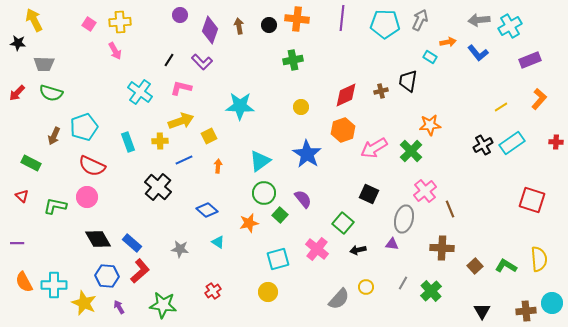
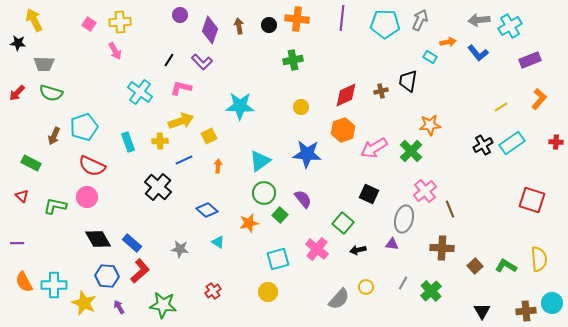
blue star at (307, 154): rotated 28 degrees counterclockwise
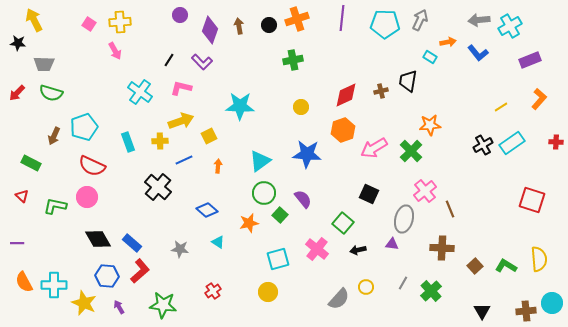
orange cross at (297, 19): rotated 25 degrees counterclockwise
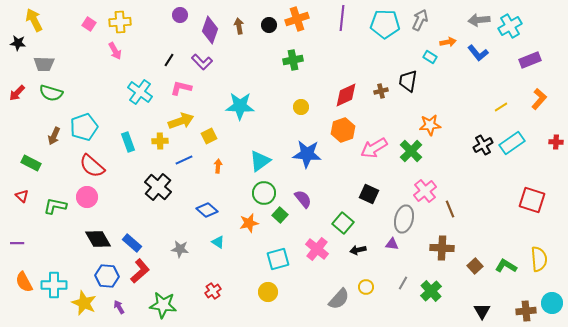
red semicircle at (92, 166): rotated 16 degrees clockwise
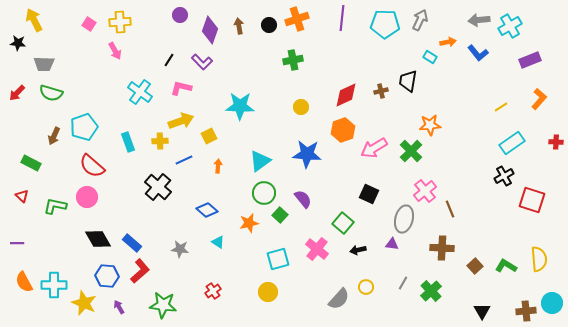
black cross at (483, 145): moved 21 px right, 31 px down
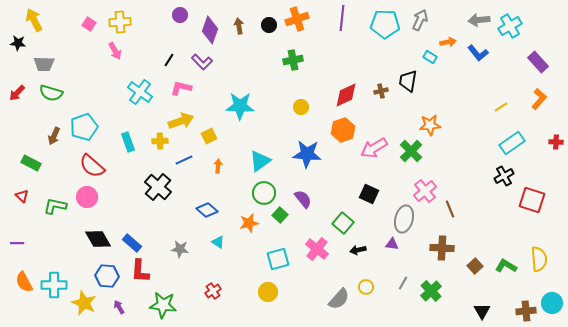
purple rectangle at (530, 60): moved 8 px right, 2 px down; rotated 70 degrees clockwise
red L-shape at (140, 271): rotated 135 degrees clockwise
